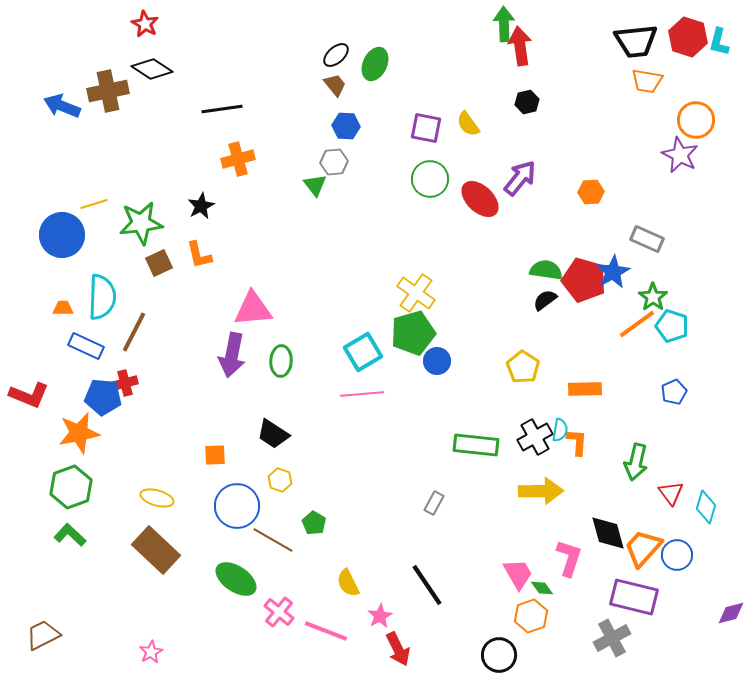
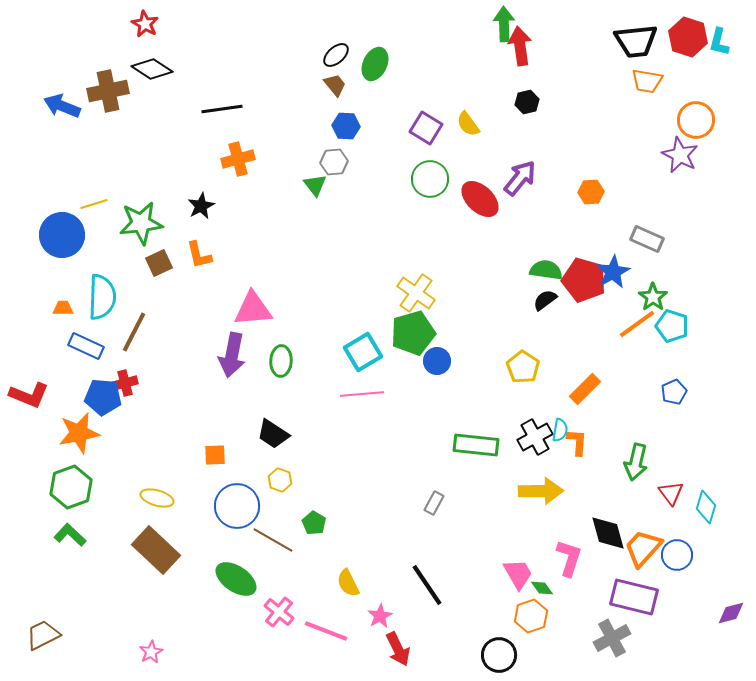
purple square at (426, 128): rotated 20 degrees clockwise
orange rectangle at (585, 389): rotated 44 degrees counterclockwise
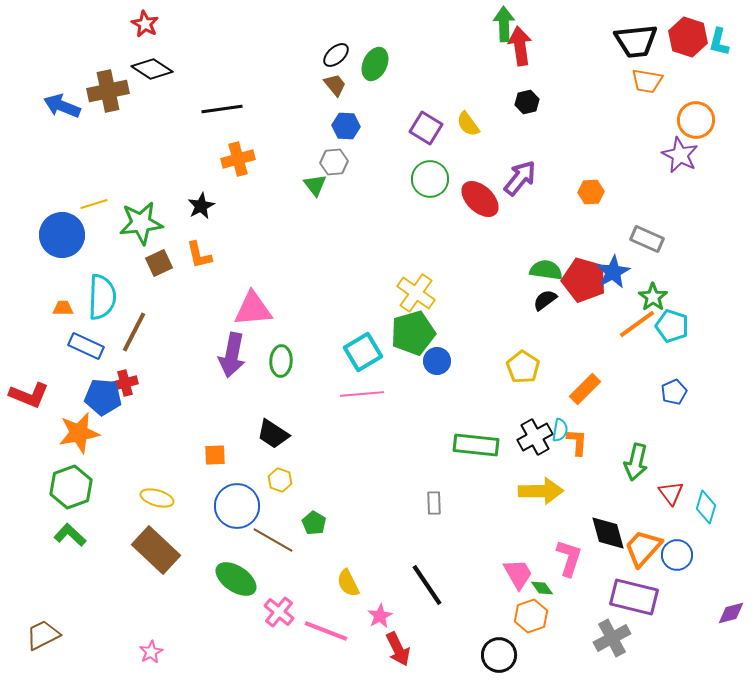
gray rectangle at (434, 503): rotated 30 degrees counterclockwise
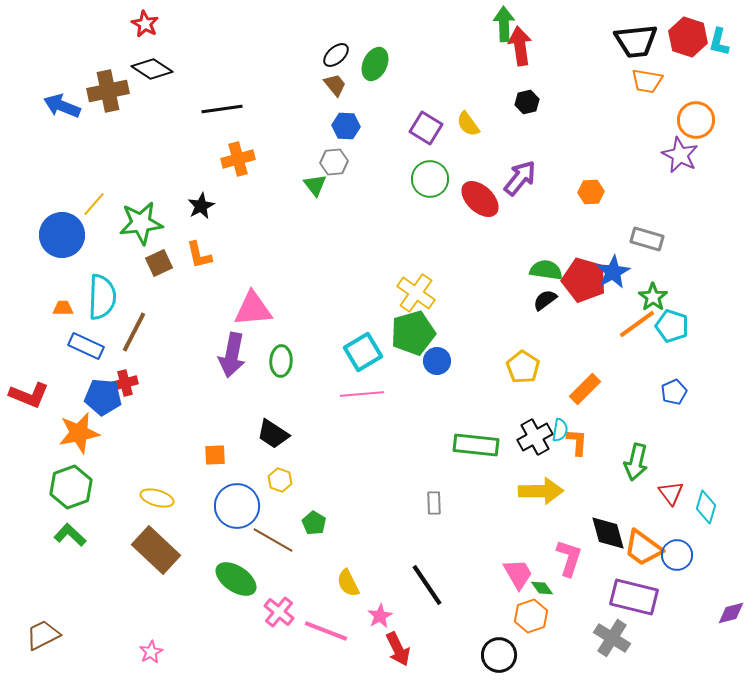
yellow line at (94, 204): rotated 32 degrees counterclockwise
gray rectangle at (647, 239): rotated 8 degrees counterclockwise
orange trapezoid at (643, 548): rotated 96 degrees counterclockwise
gray cross at (612, 638): rotated 30 degrees counterclockwise
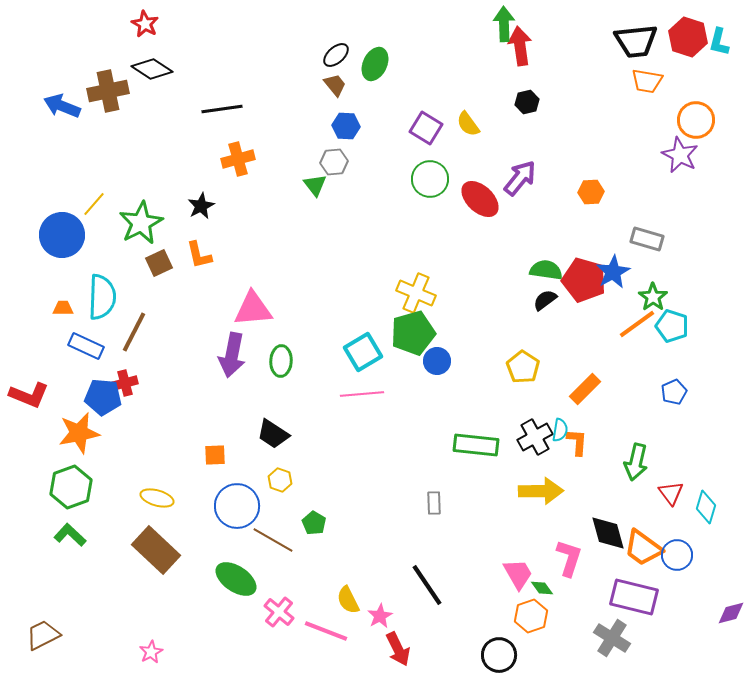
green star at (141, 223): rotated 21 degrees counterclockwise
yellow cross at (416, 293): rotated 12 degrees counterclockwise
yellow semicircle at (348, 583): moved 17 px down
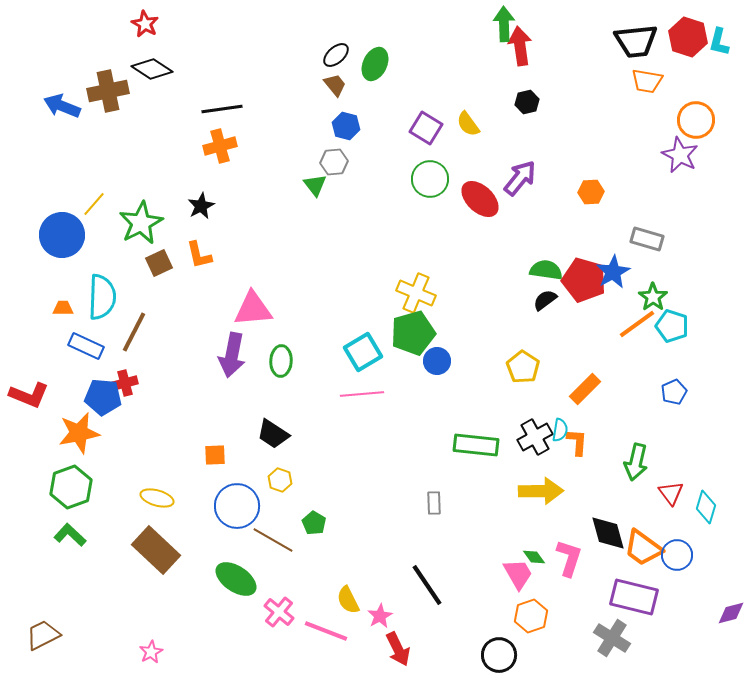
blue hexagon at (346, 126): rotated 12 degrees clockwise
orange cross at (238, 159): moved 18 px left, 13 px up
green diamond at (542, 588): moved 8 px left, 31 px up
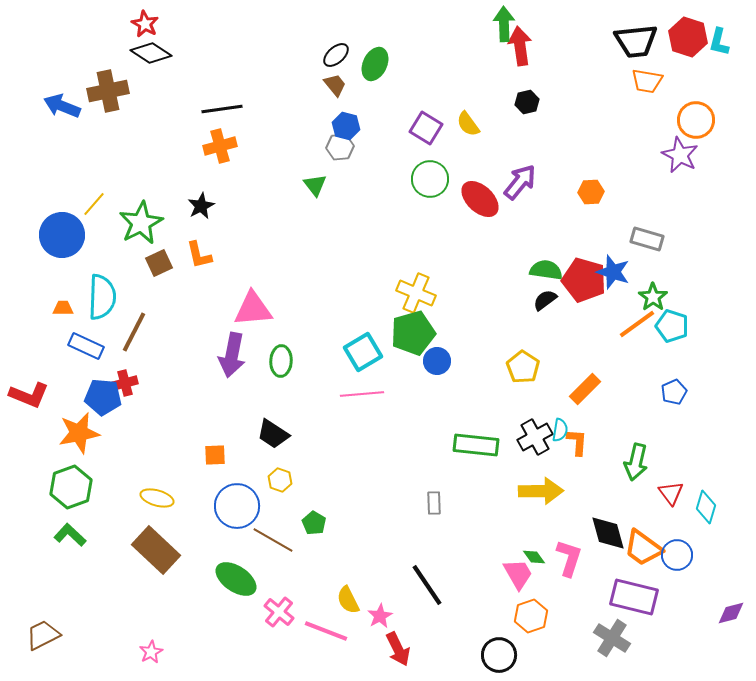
black diamond at (152, 69): moved 1 px left, 16 px up
gray hexagon at (334, 162): moved 6 px right, 15 px up
purple arrow at (520, 178): moved 4 px down
blue star at (613, 272): rotated 24 degrees counterclockwise
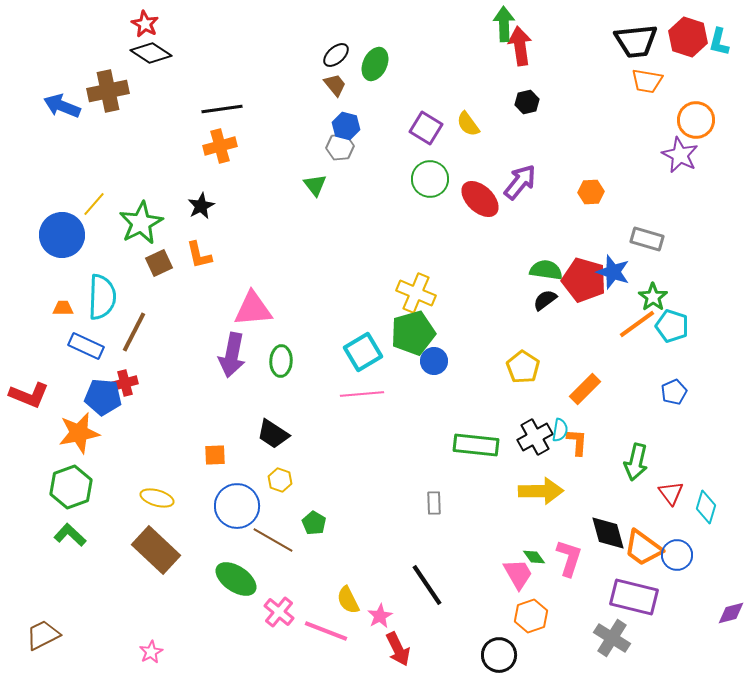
blue circle at (437, 361): moved 3 px left
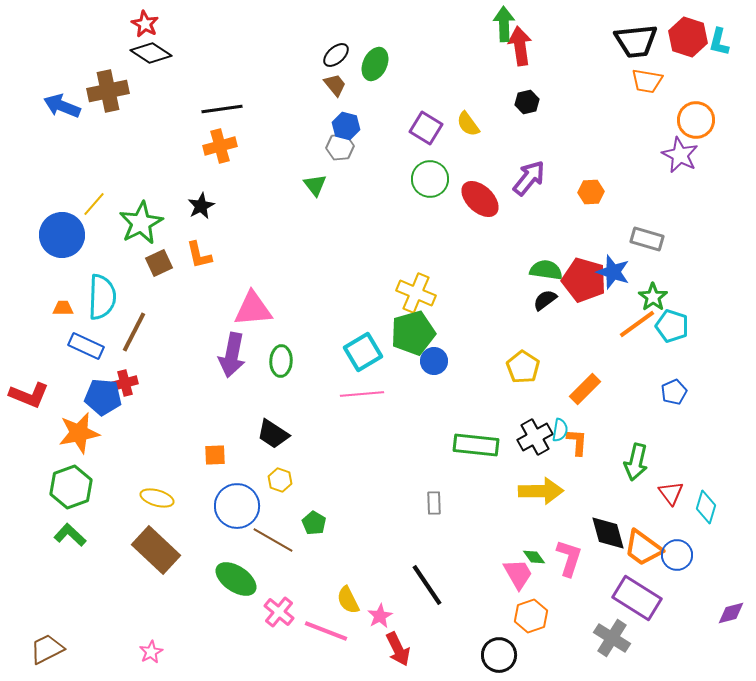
purple arrow at (520, 182): moved 9 px right, 4 px up
purple rectangle at (634, 597): moved 3 px right, 1 px down; rotated 18 degrees clockwise
brown trapezoid at (43, 635): moved 4 px right, 14 px down
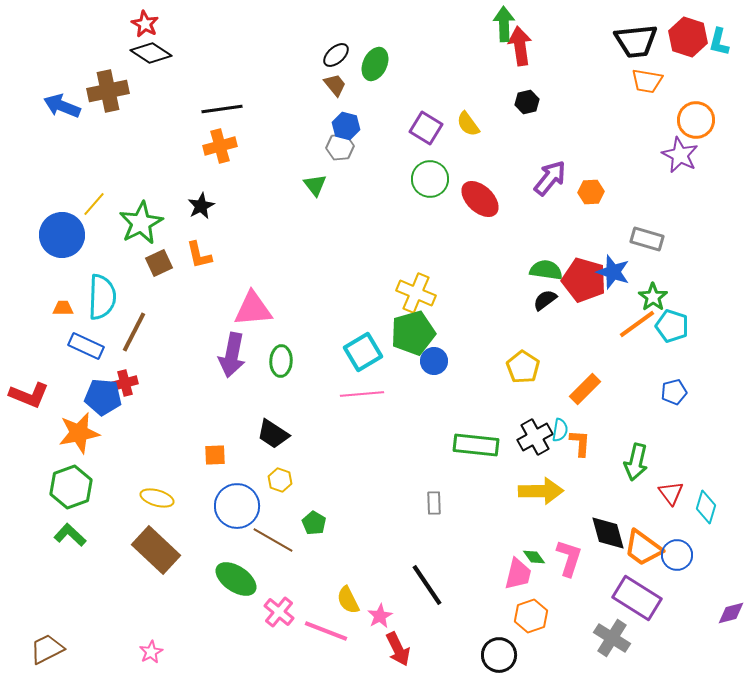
purple arrow at (529, 178): moved 21 px right
blue pentagon at (674, 392): rotated 10 degrees clockwise
orange L-shape at (577, 442): moved 3 px right, 1 px down
pink trapezoid at (518, 574): rotated 44 degrees clockwise
